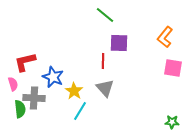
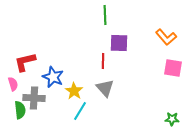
green line: rotated 48 degrees clockwise
orange L-shape: moved 1 px right; rotated 80 degrees counterclockwise
green semicircle: moved 1 px down
green star: moved 3 px up
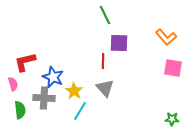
green line: rotated 24 degrees counterclockwise
gray cross: moved 10 px right
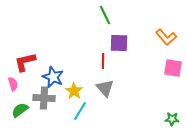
green semicircle: rotated 120 degrees counterclockwise
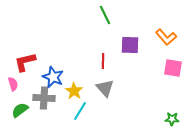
purple square: moved 11 px right, 2 px down
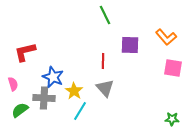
red L-shape: moved 10 px up
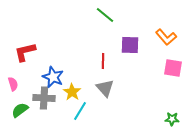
green line: rotated 24 degrees counterclockwise
yellow star: moved 2 px left, 1 px down
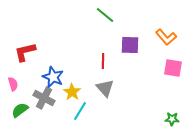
gray cross: rotated 25 degrees clockwise
